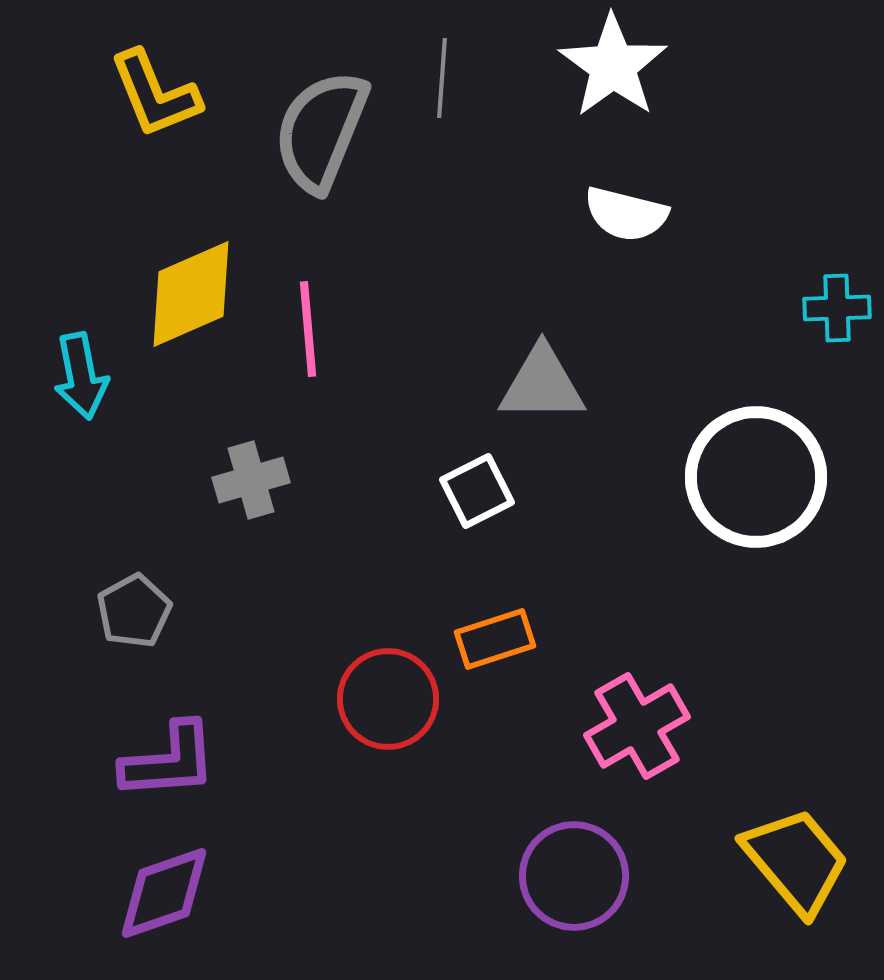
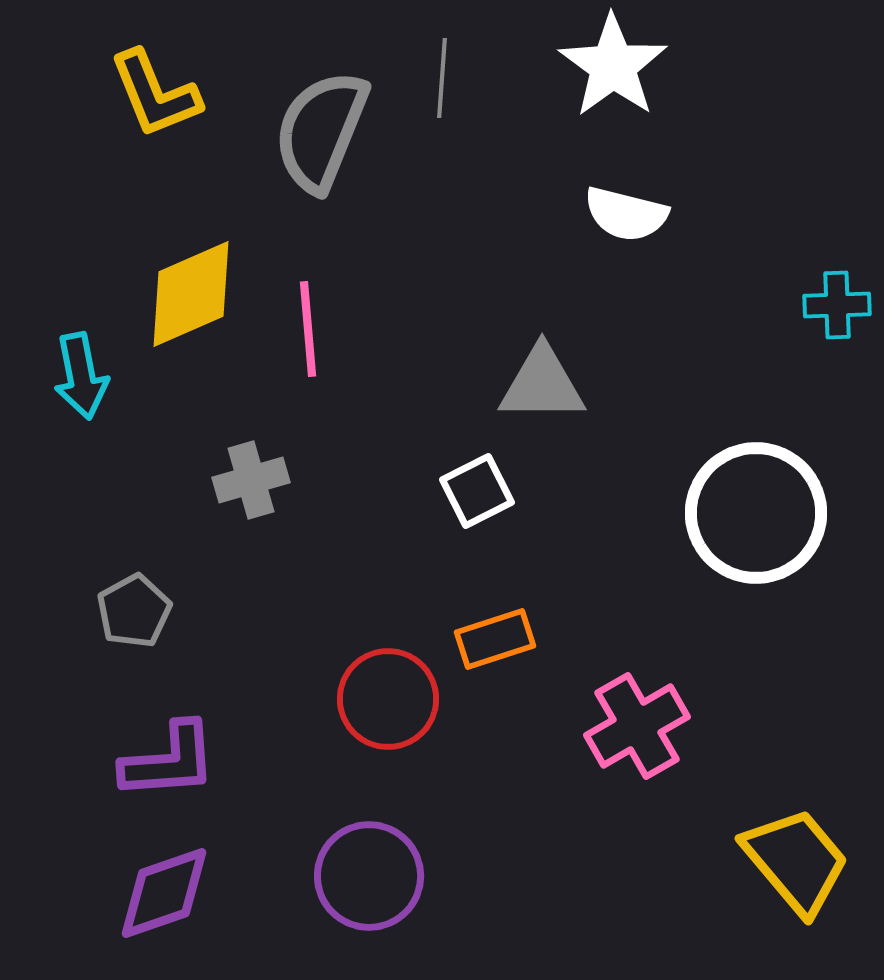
cyan cross: moved 3 px up
white circle: moved 36 px down
purple circle: moved 205 px left
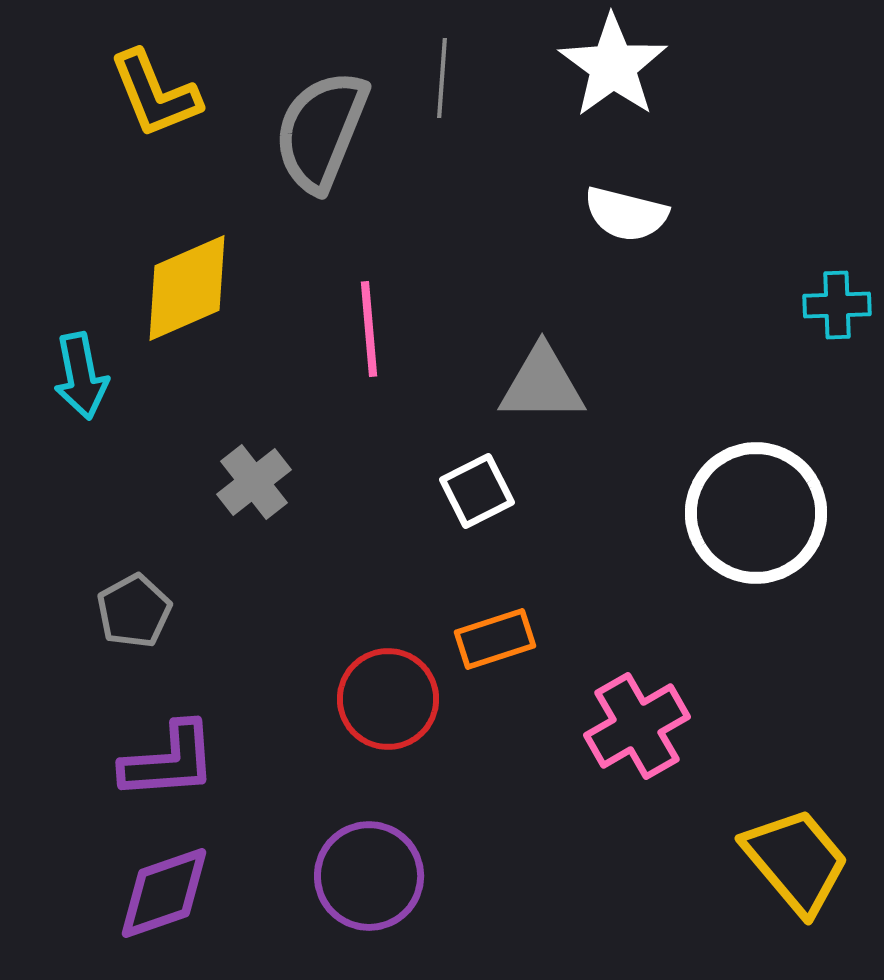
yellow diamond: moved 4 px left, 6 px up
pink line: moved 61 px right
gray cross: moved 3 px right, 2 px down; rotated 22 degrees counterclockwise
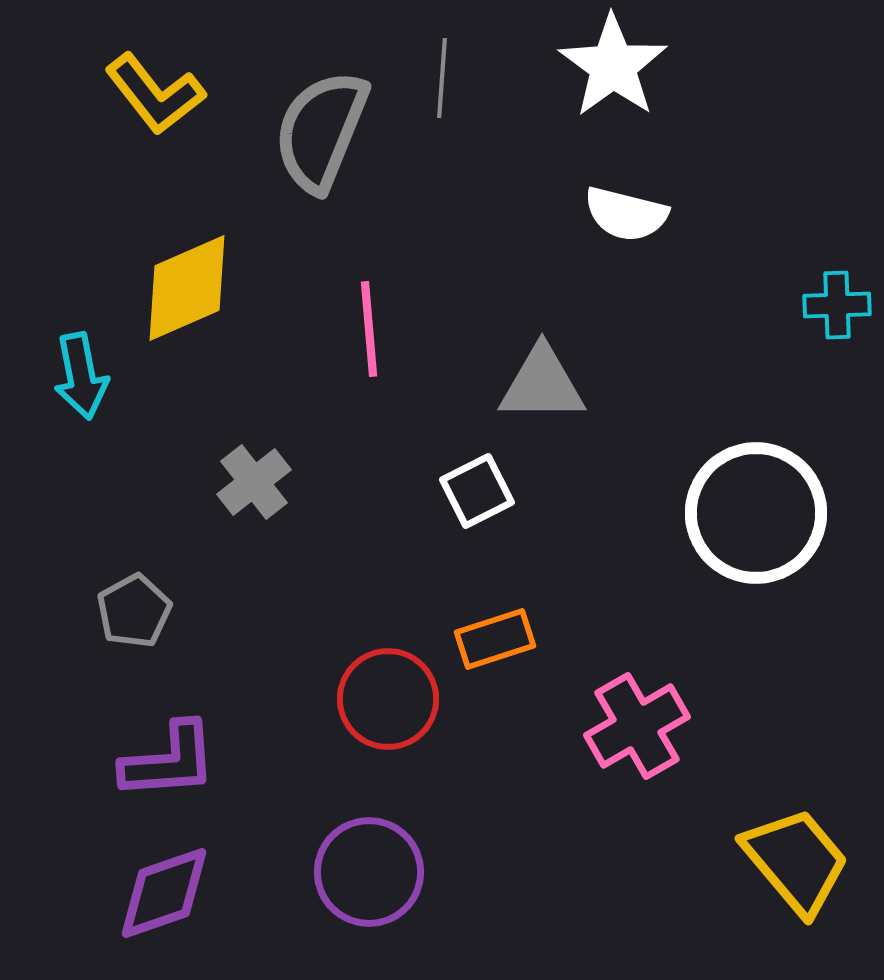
yellow L-shape: rotated 16 degrees counterclockwise
purple circle: moved 4 px up
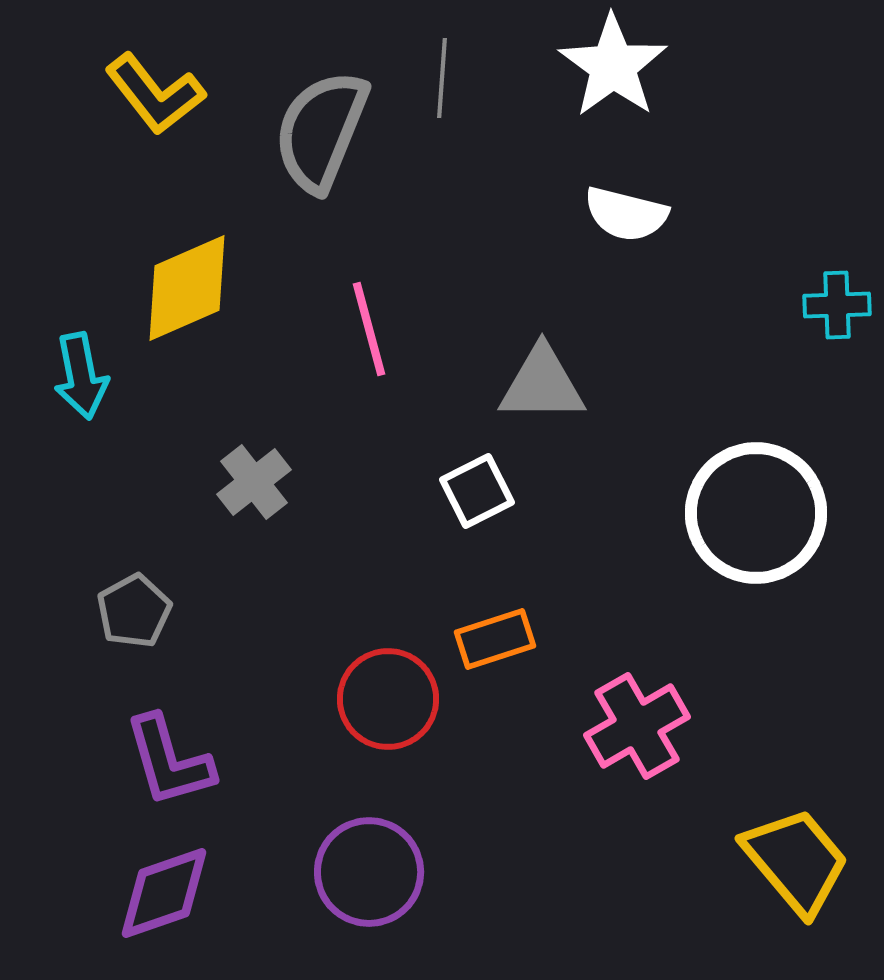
pink line: rotated 10 degrees counterclockwise
purple L-shape: rotated 78 degrees clockwise
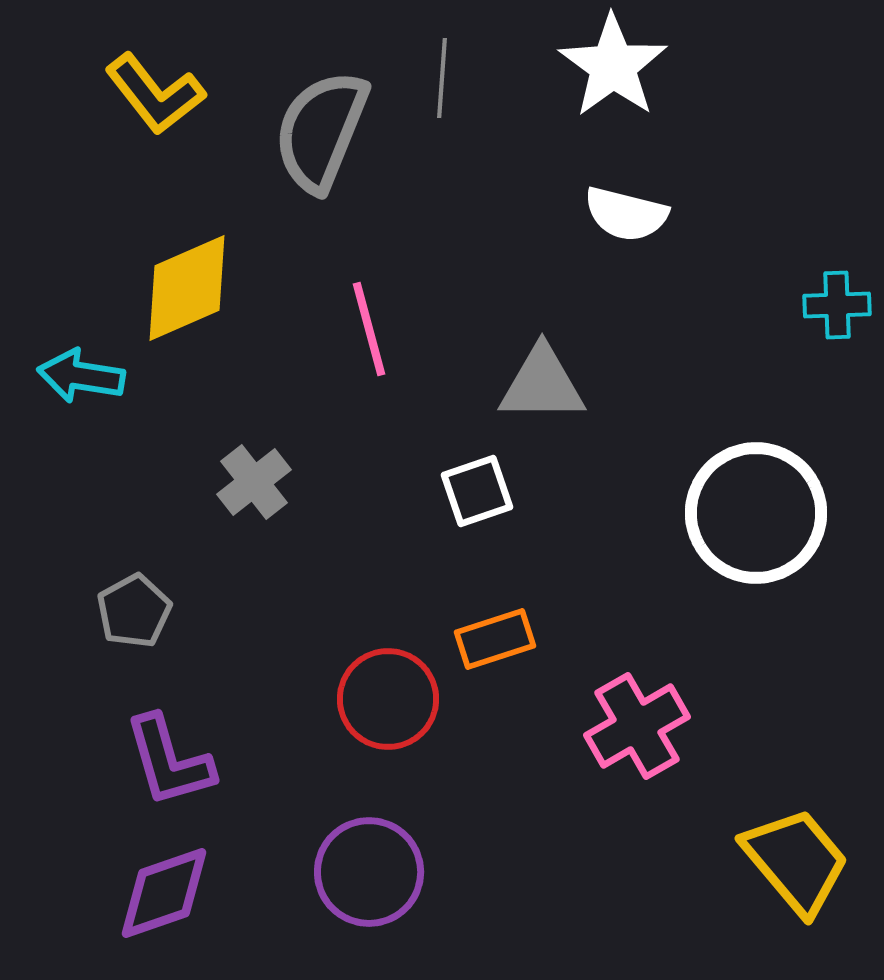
cyan arrow: rotated 110 degrees clockwise
white square: rotated 8 degrees clockwise
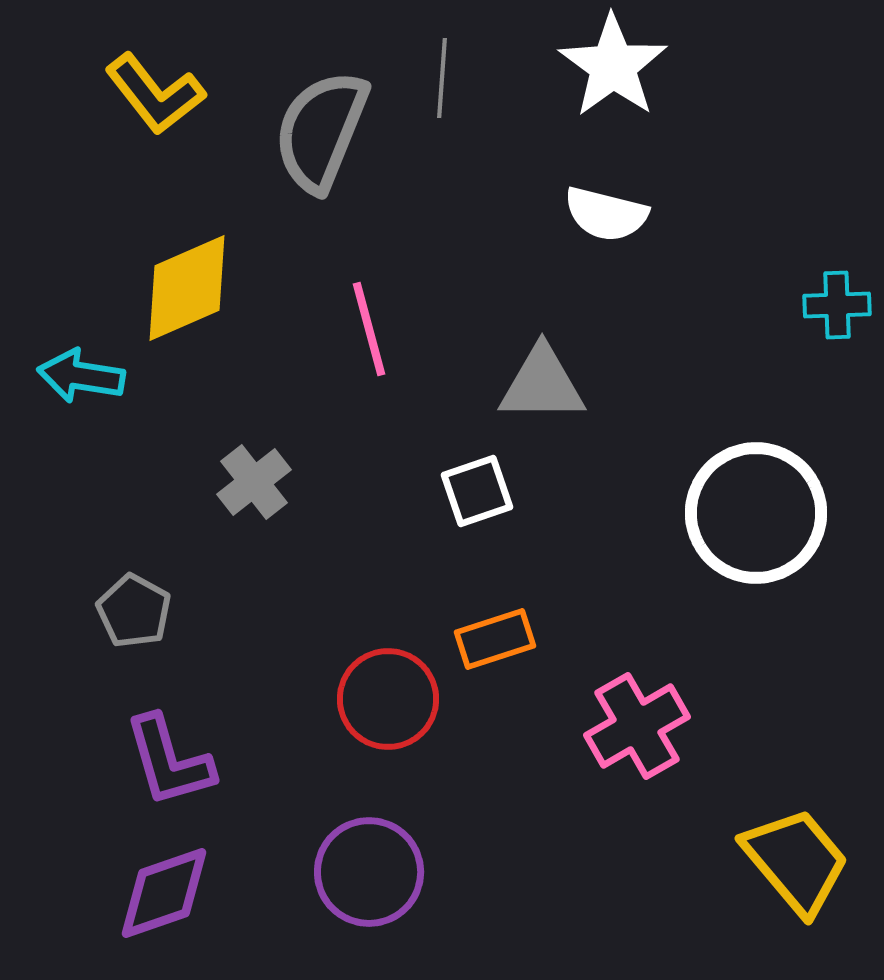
white semicircle: moved 20 px left
gray pentagon: rotated 14 degrees counterclockwise
